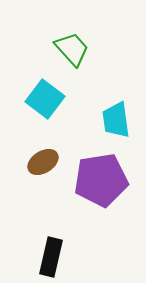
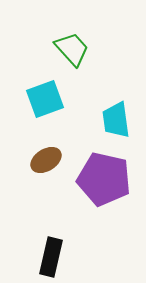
cyan square: rotated 33 degrees clockwise
brown ellipse: moved 3 px right, 2 px up
purple pentagon: moved 3 px right, 1 px up; rotated 22 degrees clockwise
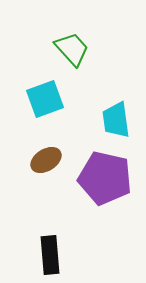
purple pentagon: moved 1 px right, 1 px up
black rectangle: moved 1 px left, 2 px up; rotated 18 degrees counterclockwise
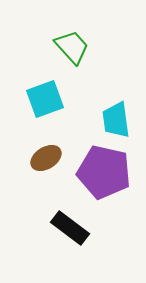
green trapezoid: moved 2 px up
brown ellipse: moved 2 px up
purple pentagon: moved 1 px left, 6 px up
black rectangle: moved 20 px right, 27 px up; rotated 48 degrees counterclockwise
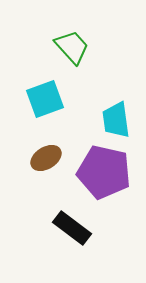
black rectangle: moved 2 px right
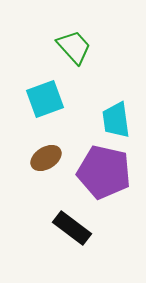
green trapezoid: moved 2 px right
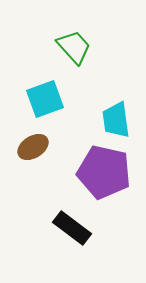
brown ellipse: moved 13 px left, 11 px up
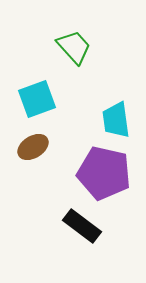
cyan square: moved 8 px left
purple pentagon: moved 1 px down
black rectangle: moved 10 px right, 2 px up
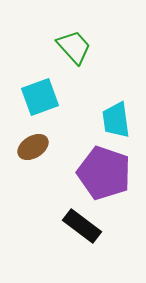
cyan square: moved 3 px right, 2 px up
purple pentagon: rotated 6 degrees clockwise
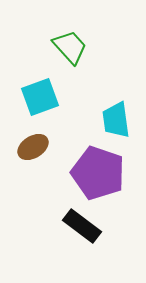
green trapezoid: moved 4 px left
purple pentagon: moved 6 px left
